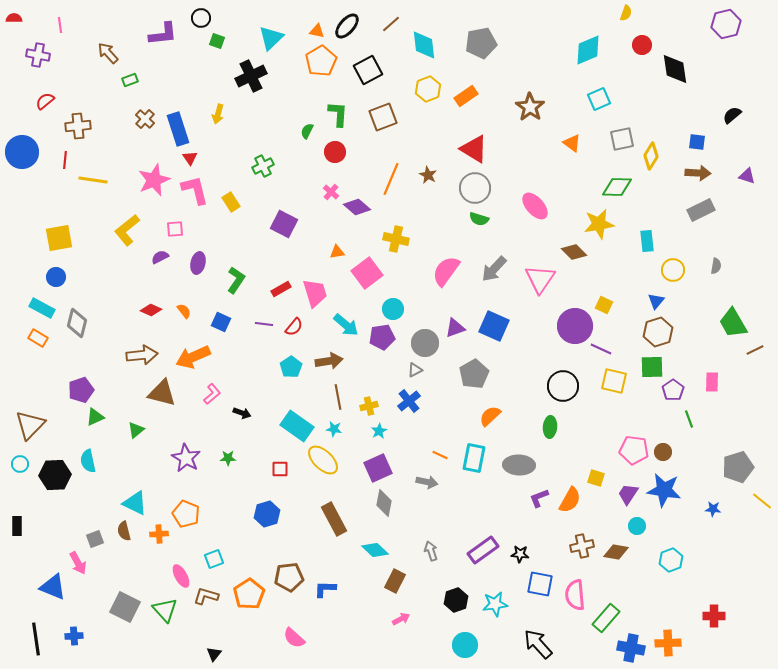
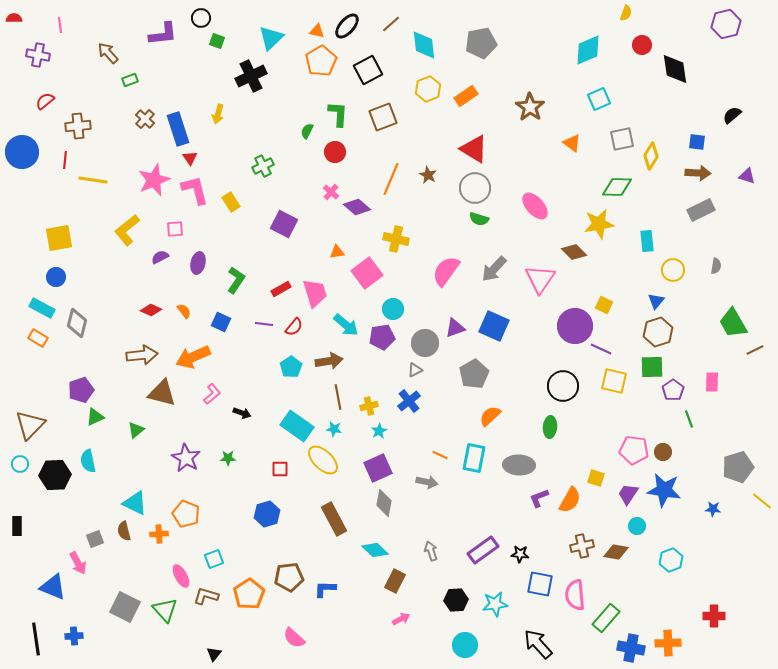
black hexagon at (456, 600): rotated 15 degrees clockwise
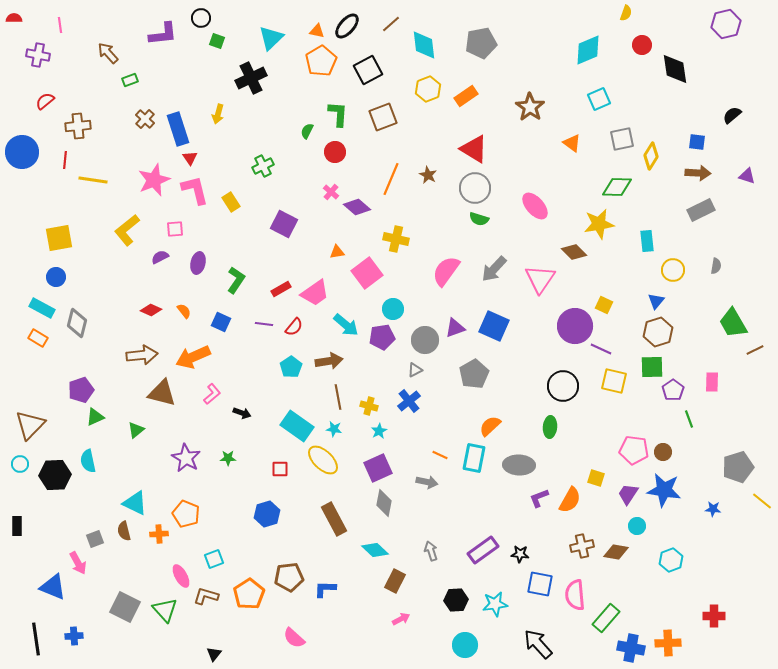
black cross at (251, 76): moved 2 px down
pink trapezoid at (315, 293): rotated 72 degrees clockwise
gray circle at (425, 343): moved 3 px up
yellow cross at (369, 406): rotated 30 degrees clockwise
orange semicircle at (490, 416): moved 10 px down
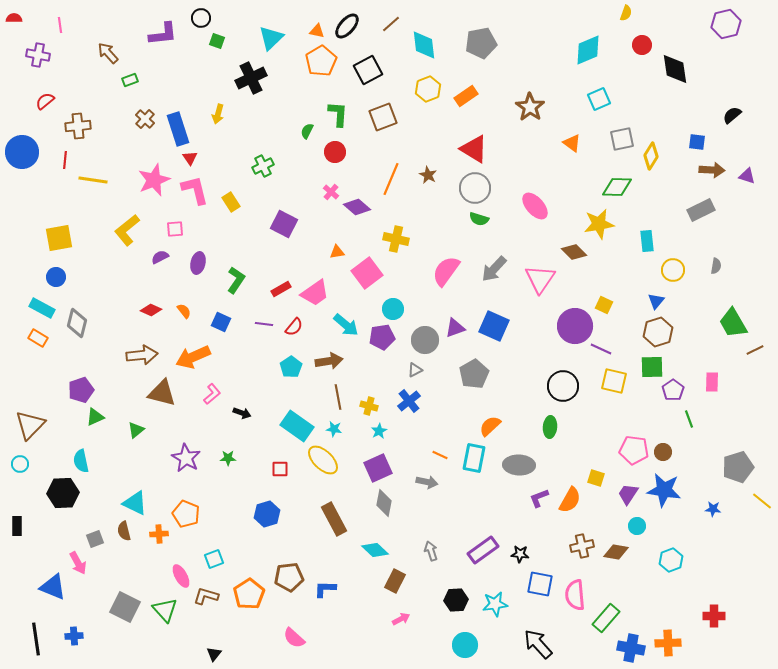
brown arrow at (698, 173): moved 14 px right, 3 px up
cyan semicircle at (88, 461): moved 7 px left
black hexagon at (55, 475): moved 8 px right, 18 px down
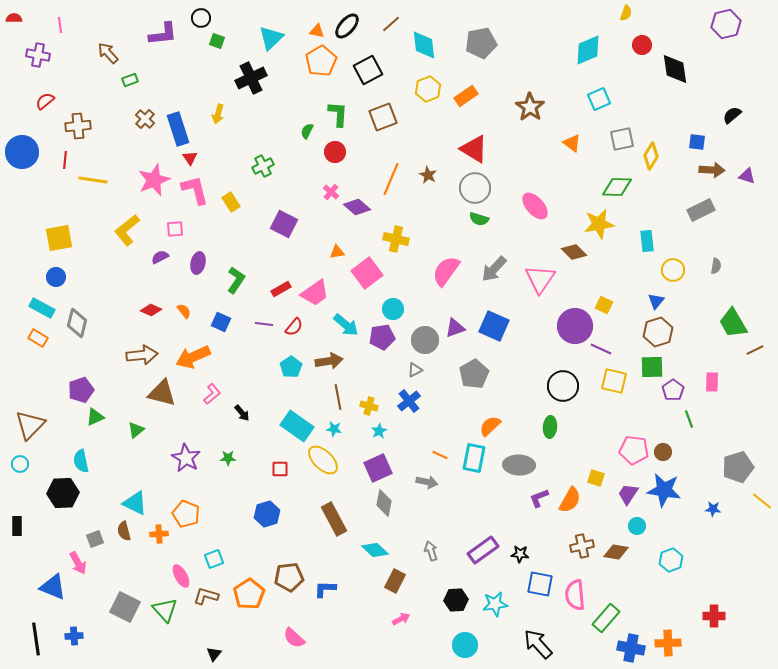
black arrow at (242, 413): rotated 30 degrees clockwise
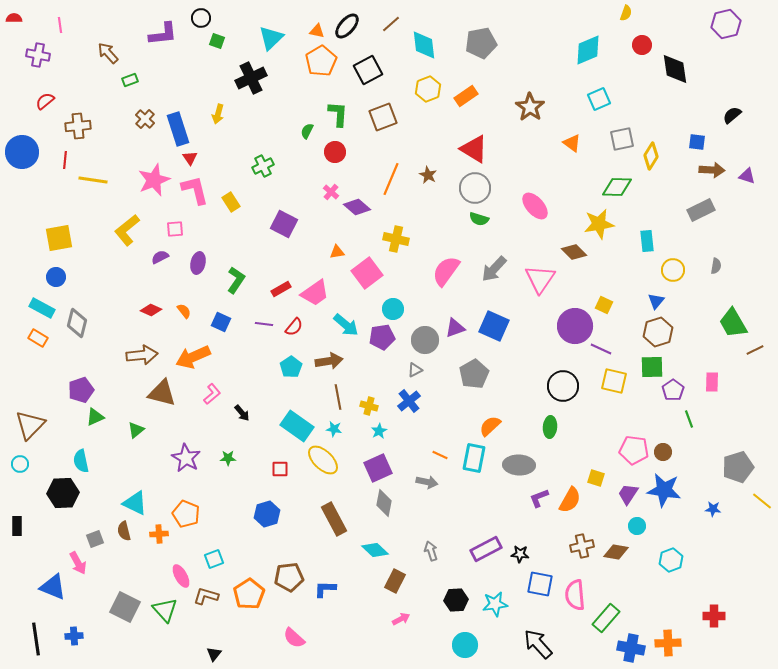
purple rectangle at (483, 550): moved 3 px right, 1 px up; rotated 8 degrees clockwise
